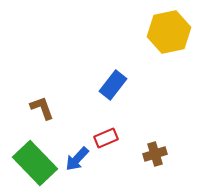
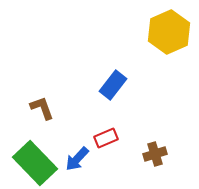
yellow hexagon: rotated 12 degrees counterclockwise
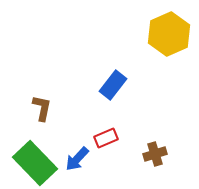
yellow hexagon: moved 2 px down
brown L-shape: rotated 32 degrees clockwise
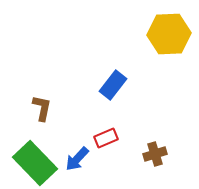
yellow hexagon: rotated 21 degrees clockwise
